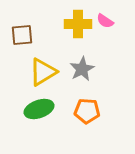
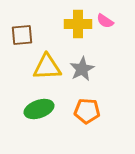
yellow triangle: moved 4 px right, 5 px up; rotated 28 degrees clockwise
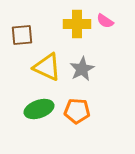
yellow cross: moved 1 px left
yellow triangle: rotated 28 degrees clockwise
orange pentagon: moved 10 px left
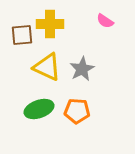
yellow cross: moved 27 px left
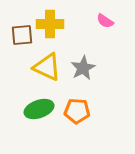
gray star: moved 1 px right, 1 px up
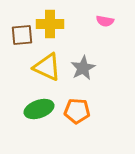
pink semicircle: rotated 24 degrees counterclockwise
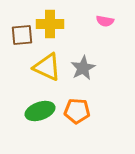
green ellipse: moved 1 px right, 2 px down
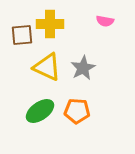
green ellipse: rotated 16 degrees counterclockwise
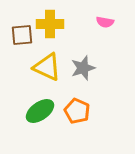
pink semicircle: moved 1 px down
gray star: rotated 10 degrees clockwise
orange pentagon: rotated 20 degrees clockwise
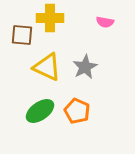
yellow cross: moved 6 px up
brown square: rotated 10 degrees clockwise
gray star: moved 2 px right, 1 px up; rotated 10 degrees counterclockwise
